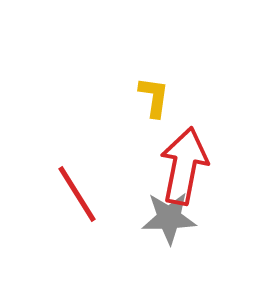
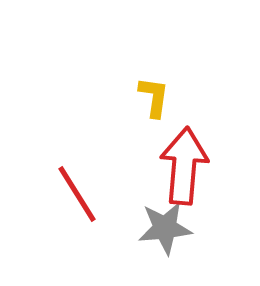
red arrow: rotated 6 degrees counterclockwise
gray star: moved 4 px left, 10 px down; rotated 4 degrees counterclockwise
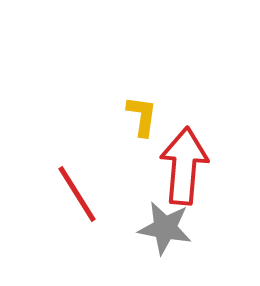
yellow L-shape: moved 12 px left, 19 px down
gray star: rotated 16 degrees clockwise
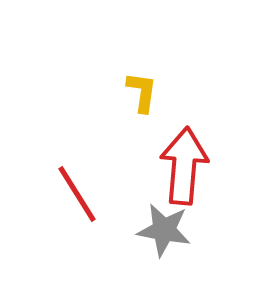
yellow L-shape: moved 24 px up
gray star: moved 1 px left, 2 px down
